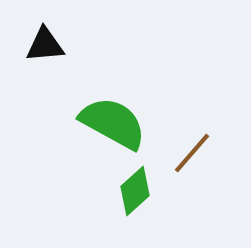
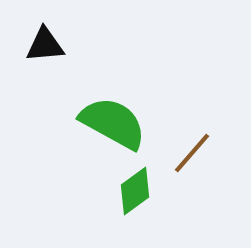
green diamond: rotated 6 degrees clockwise
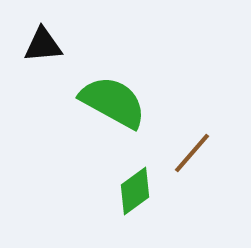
black triangle: moved 2 px left
green semicircle: moved 21 px up
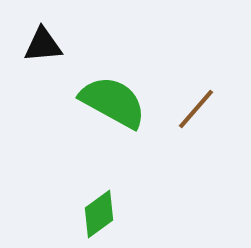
brown line: moved 4 px right, 44 px up
green diamond: moved 36 px left, 23 px down
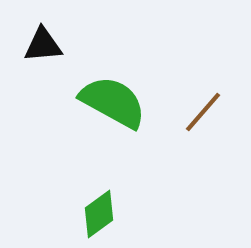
brown line: moved 7 px right, 3 px down
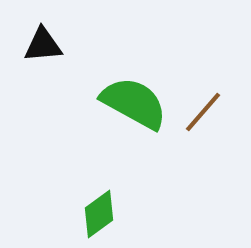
green semicircle: moved 21 px right, 1 px down
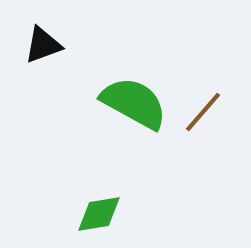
black triangle: rotated 15 degrees counterclockwise
green diamond: rotated 27 degrees clockwise
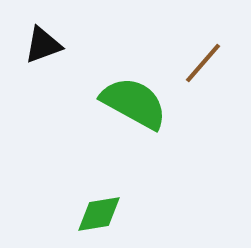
brown line: moved 49 px up
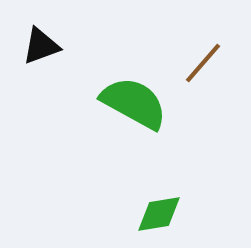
black triangle: moved 2 px left, 1 px down
green diamond: moved 60 px right
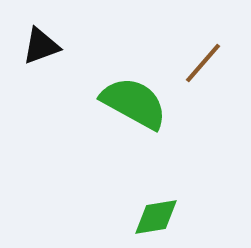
green diamond: moved 3 px left, 3 px down
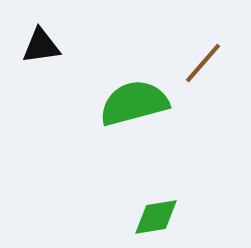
black triangle: rotated 12 degrees clockwise
green semicircle: rotated 44 degrees counterclockwise
